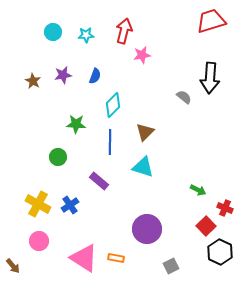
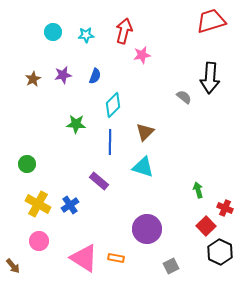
brown star: moved 2 px up; rotated 14 degrees clockwise
green circle: moved 31 px left, 7 px down
green arrow: rotated 133 degrees counterclockwise
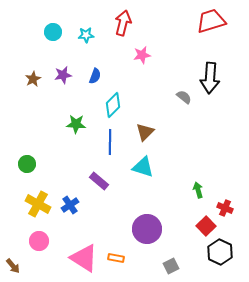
red arrow: moved 1 px left, 8 px up
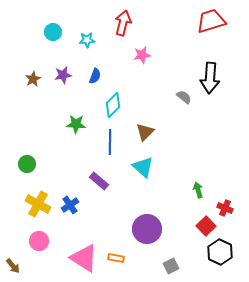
cyan star: moved 1 px right, 5 px down
cyan triangle: rotated 25 degrees clockwise
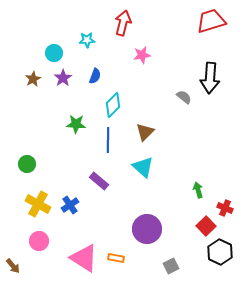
cyan circle: moved 1 px right, 21 px down
purple star: moved 3 px down; rotated 24 degrees counterclockwise
blue line: moved 2 px left, 2 px up
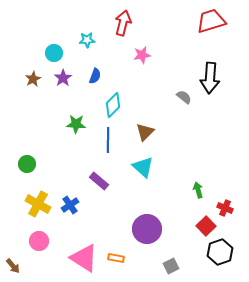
black hexagon: rotated 15 degrees clockwise
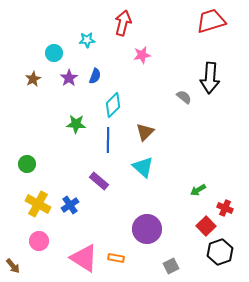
purple star: moved 6 px right
green arrow: rotated 105 degrees counterclockwise
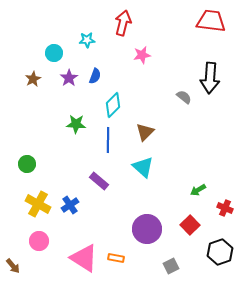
red trapezoid: rotated 24 degrees clockwise
red square: moved 16 px left, 1 px up
